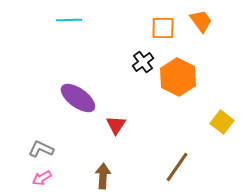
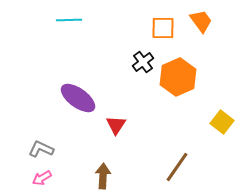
orange hexagon: rotated 9 degrees clockwise
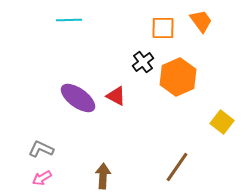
red triangle: moved 29 px up; rotated 35 degrees counterclockwise
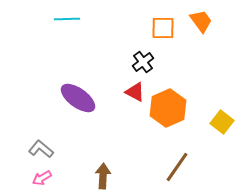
cyan line: moved 2 px left, 1 px up
orange hexagon: moved 10 px left, 31 px down
red triangle: moved 19 px right, 4 px up
gray L-shape: rotated 15 degrees clockwise
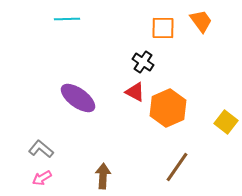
black cross: rotated 20 degrees counterclockwise
yellow square: moved 4 px right
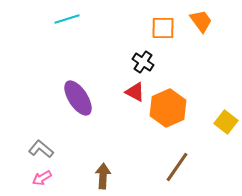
cyan line: rotated 15 degrees counterclockwise
purple ellipse: rotated 21 degrees clockwise
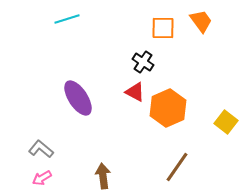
brown arrow: rotated 10 degrees counterclockwise
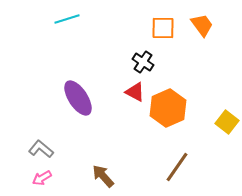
orange trapezoid: moved 1 px right, 4 px down
yellow square: moved 1 px right
brown arrow: rotated 35 degrees counterclockwise
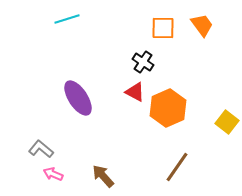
pink arrow: moved 11 px right, 4 px up; rotated 54 degrees clockwise
